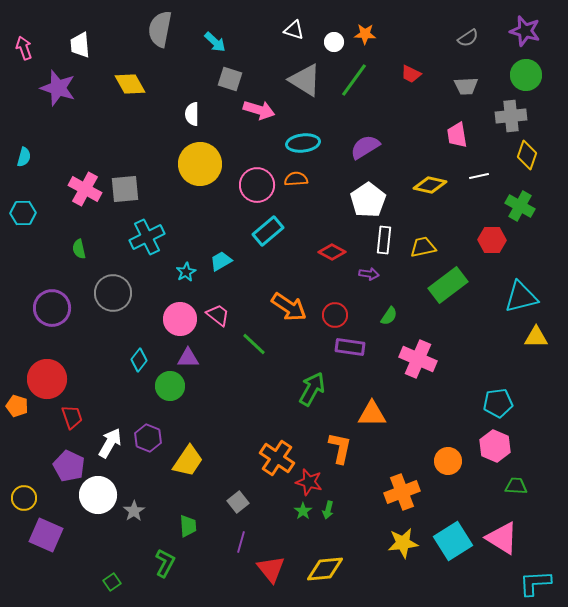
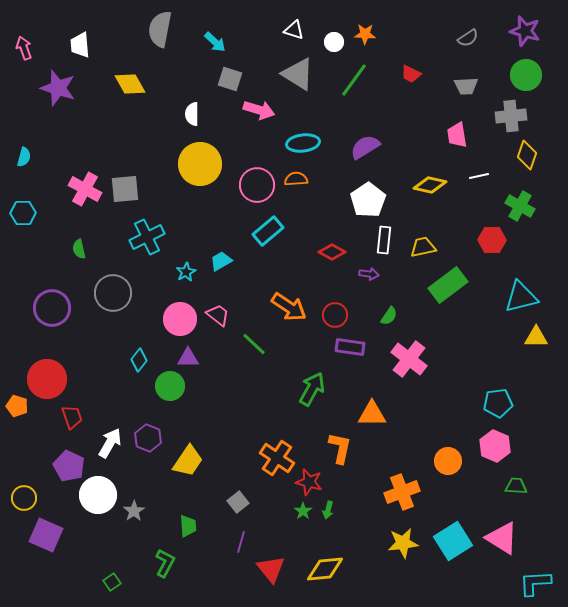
gray triangle at (305, 80): moved 7 px left, 6 px up
pink cross at (418, 359): moved 9 px left; rotated 15 degrees clockwise
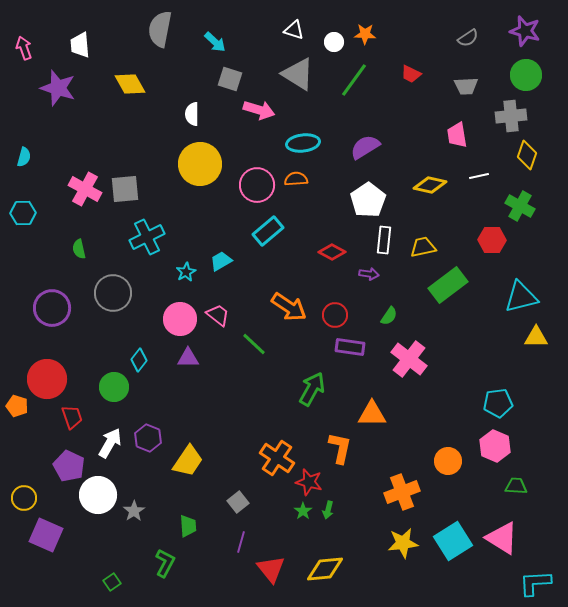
green circle at (170, 386): moved 56 px left, 1 px down
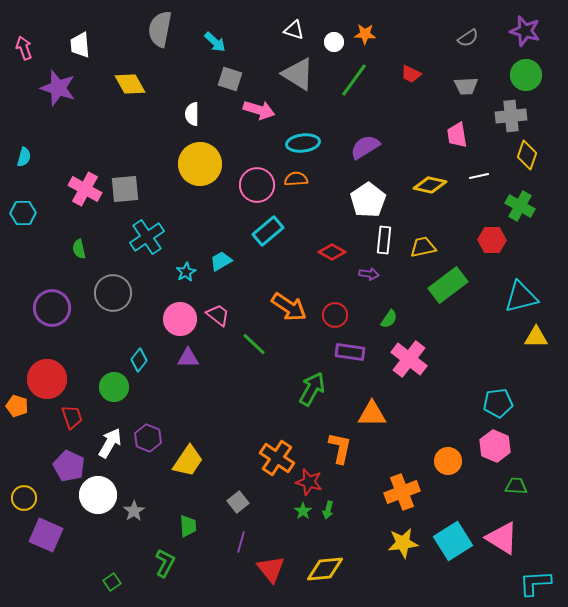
cyan cross at (147, 237): rotated 8 degrees counterclockwise
green semicircle at (389, 316): moved 3 px down
purple rectangle at (350, 347): moved 5 px down
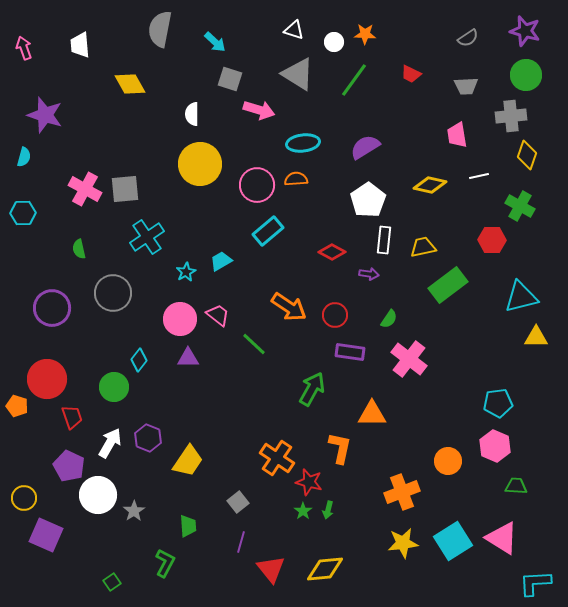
purple star at (58, 88): moved 13 px left, 27 px down
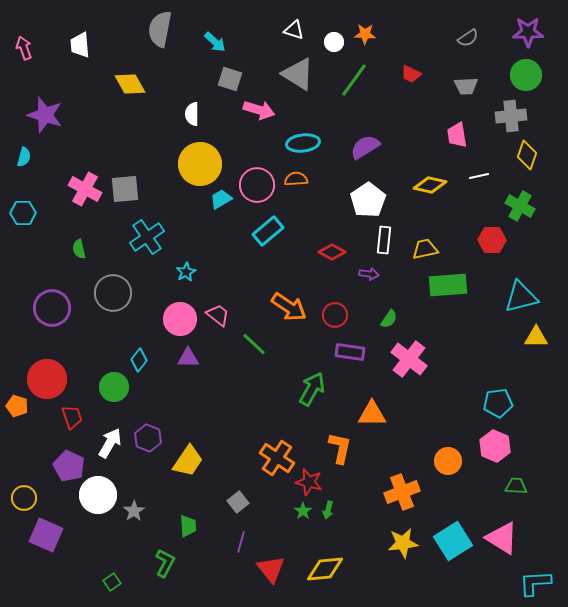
purple star at (525, 31): moved 3 px right, 1 px down; rotated 16 degrees counterclockwise
yellow trapezoid at (423, 247): moved 2 px right, 2 px down
cyan trapezoid at (221, 261): moved 62 px up
green rectangle at (448, 285): rotated 33 degrees clockwise
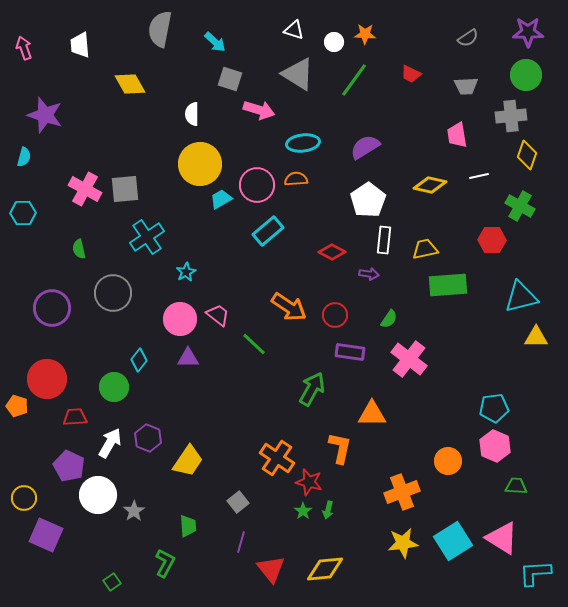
cyan pentagon at (498, 403): moved 4 px left, 5 px down
red trapezoid at (72, 417): moved 3 px right; rotated 75 degrees counterclockwise
cyan L-shape at (535, 583): moved 10 px up
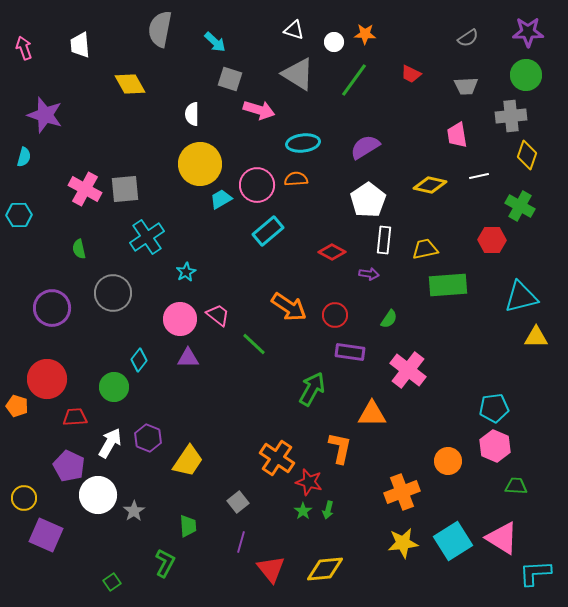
cyan hexagon at (23, 213): moved 4 px left, 2 px down
pink cross at (409, 359): moved 1 px left, 11 px down
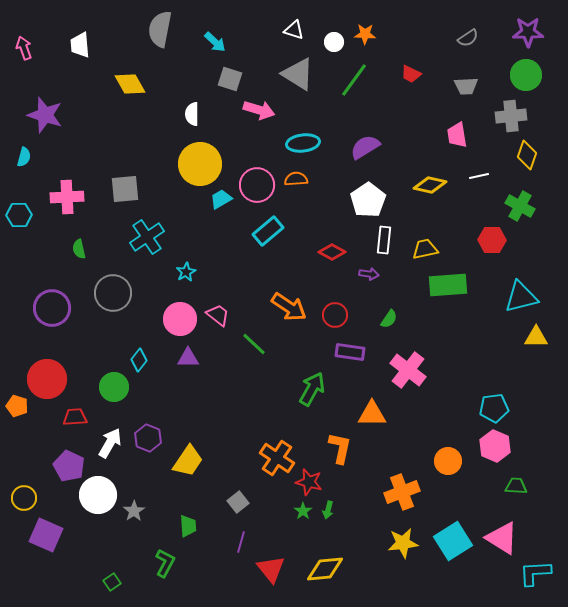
pink cross at (85, 189): moved 18 px left, 8 px down; rotated 32 degrees counterclockwise
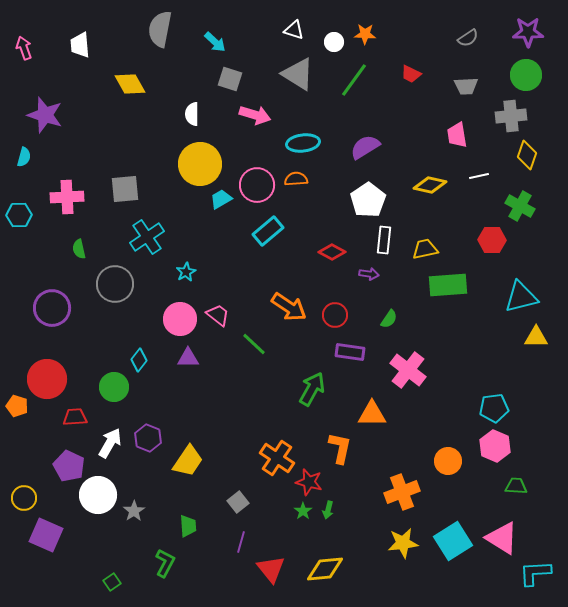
pink arrow at (259, 110): moved 4 px left, 5 px down
gray circle at (113, 293): moved 2 px right, 9 px up
